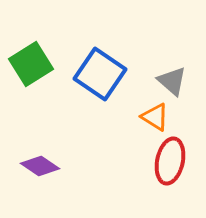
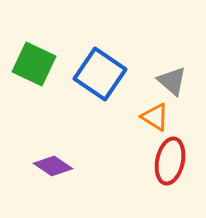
green square: moved 3 px right; rotated 33 degrees counterclockwise
purple diamond: moved 13 px right
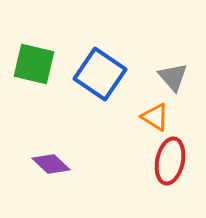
green square: rotated 12 degrees counterclockwise
gray triangle: moved 1 px right, 4 px up; rotated 8 degrees clockwise
purple diamond: moved 2 px left, 2 px up; rotated 9 degrees clockwise
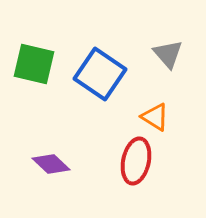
gray triangle: moved 5 px left, 23 px up
red ellipse: moved 34 px left
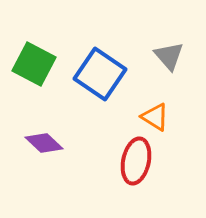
gray triangle: moved 1 px right, 2 px down
green square: rotated 15 degrees clockwise
purple diamond: moved 7 px left, 21 px up
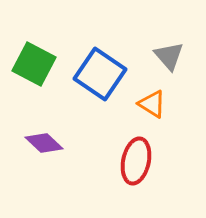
orange triangle: moved 3 px left, 13 px up
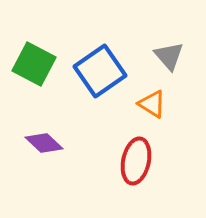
blue square: moved 3 px up; rotated 21 degrees clockwise
